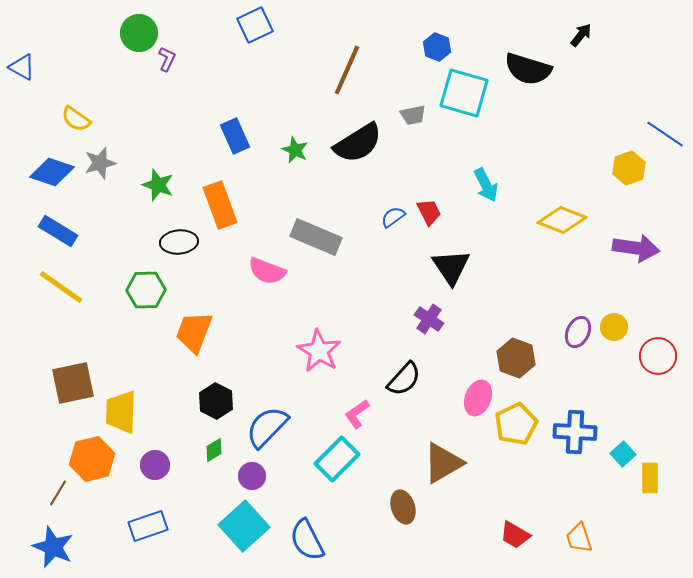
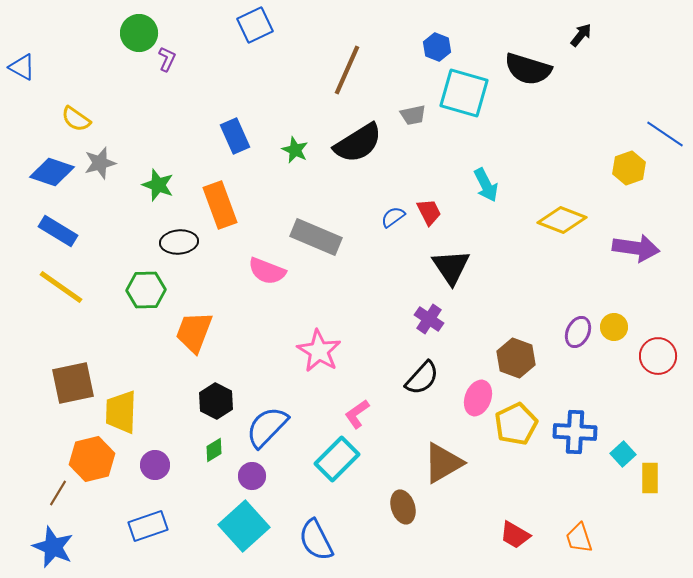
black semicircle at (404, 379): moved 18 px right, 1 px up
blue semicircle at (307, 540): moved 9 px right
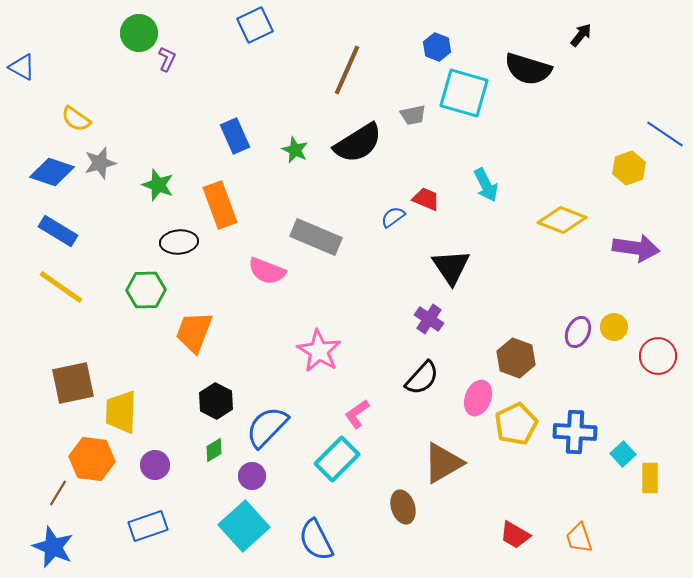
red trapezoid at (429, 212): moved 3 px left, 13 px up; rotated 40 degrees counterclockwise
orange hexagon at (92, 459): rotated 21 degrees clockwise
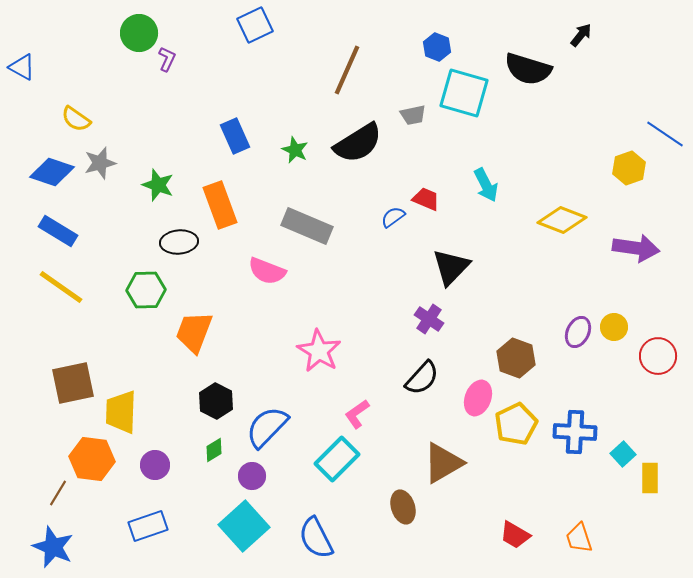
gray rectangle at (316, 237): moved 9 px left, 11 px up
black triangle at (451, 267): rotated 18 degrees clockwise
blue semicircle at (316, 540): moved 2 px up
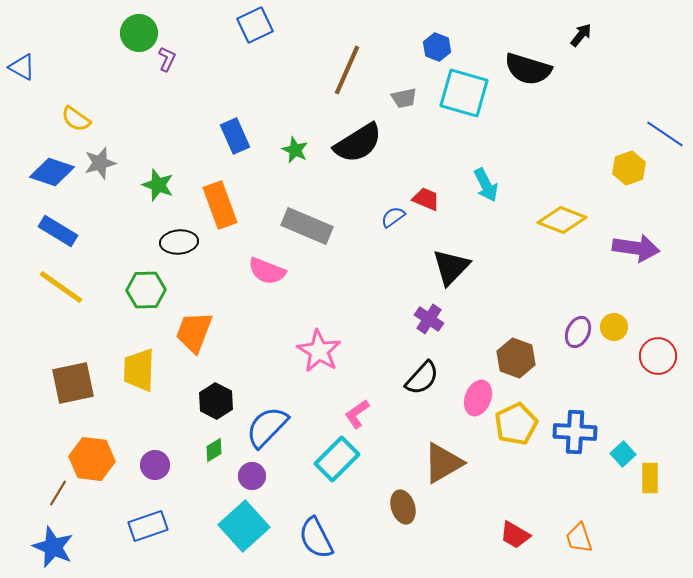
gray trapezoid at (413, 115): moved 9 px left, 17 px up
yellow trapezoid at (121, 412): moved 18 px right, 42 px up
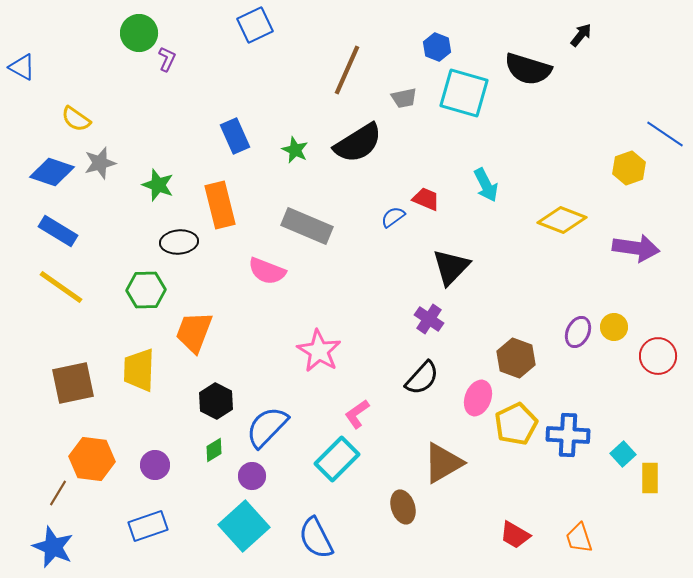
orange rectangle at (220, 205): rotated 6 degrees clockwise
blue cross at (575, 432): moved 7 px left, 3 px down
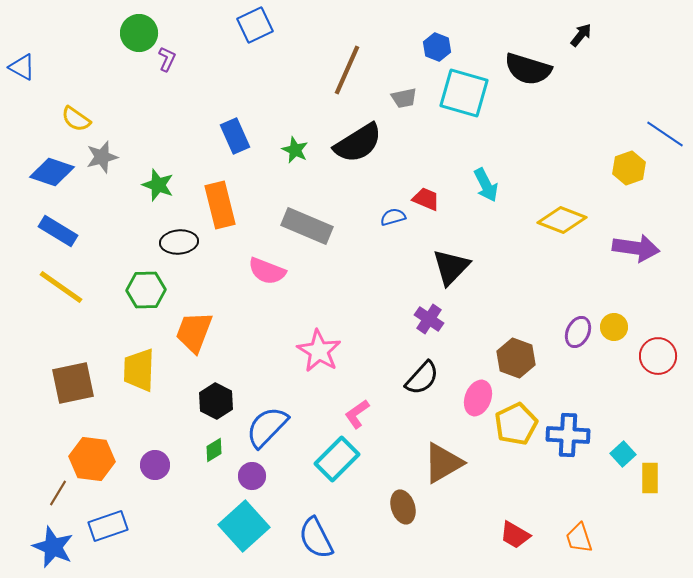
gray star at (100, 163): moved 2 px right, 6 px up
blue semicircle at (393, 217): rotated 20 degrees clockwise
blue rectangle at (148, 526): moved 40 px left
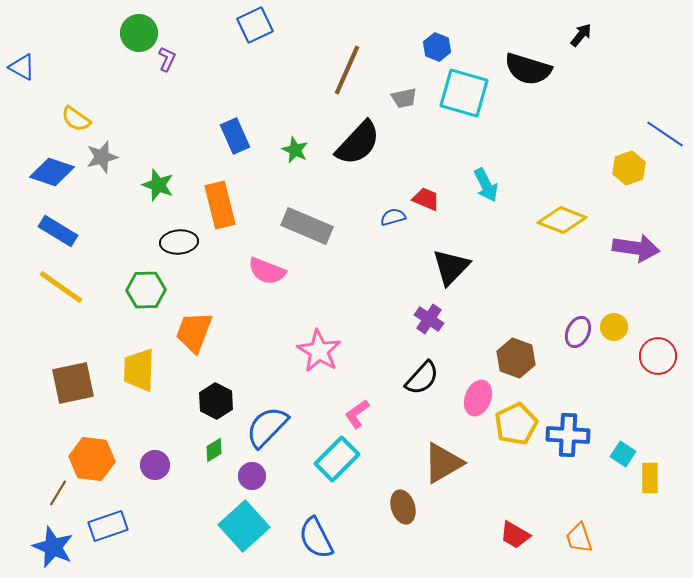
black semicircle at (358, 143): rotated 15 degrees counterclockwise
cyan square at (623, 454): rotated 15 degrees counterclockwise
